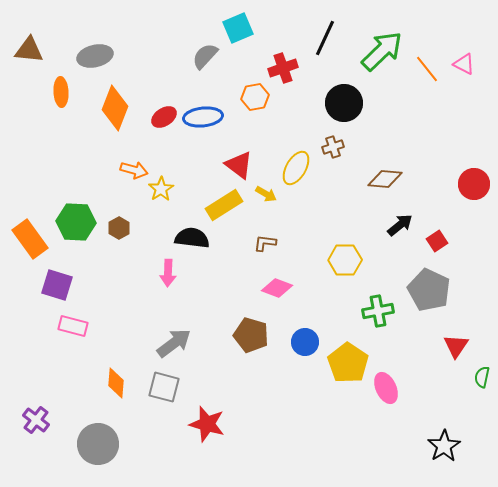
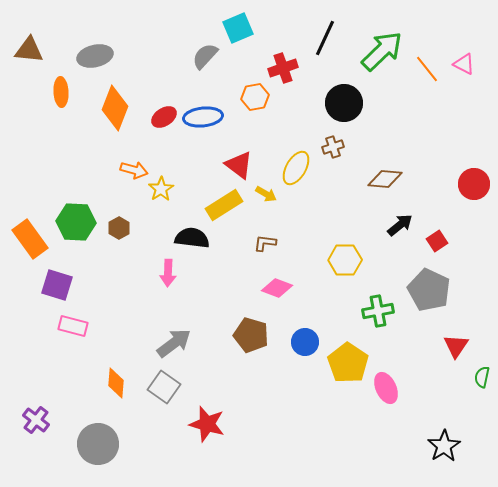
gray square at (164, 387): rotated 20 degrees clockwise
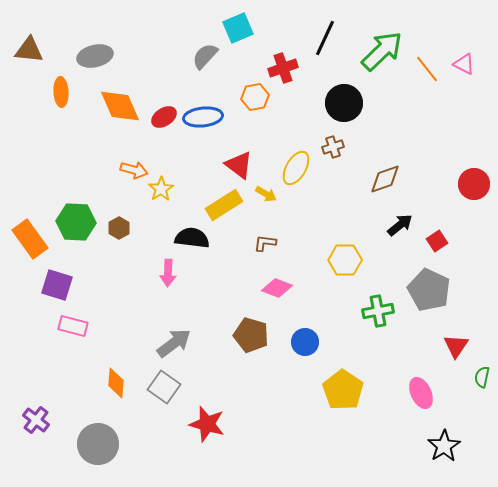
orange diamond at (115, 108): moved 5 px right, 2 px up; rotated 45 degrees counterclockwise
brown diamond at (385, 179): rotated 24 degrees counterclockwise
yellow pentagon at (348, 363): moved 5 px left, 27 px down
pink ellipse at (386, 388): moved 35 px right, 5 px down
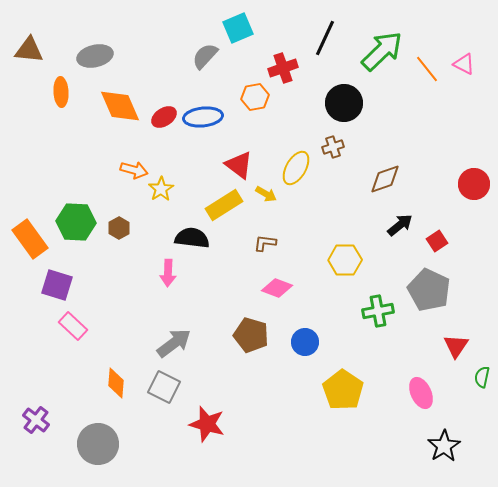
pink rectangle at (73, 326): rotated 28 degrees clockwise
gray square at (164, 387): rotated 8 degrees counterclockwise
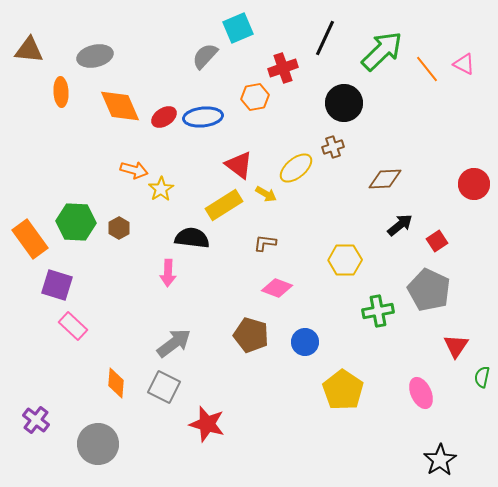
yellow ellipse at (296, 168): rotated 20 degrees clockwise
brown diamond at (385, 179): rotated 16 degrees clockwise
black star at (444, 446): moved 4 px left, 14 px down
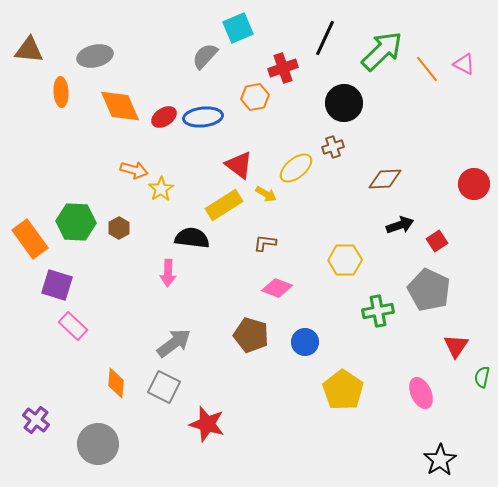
black arrow at (400, 225): rotated 20 degrees clockwise
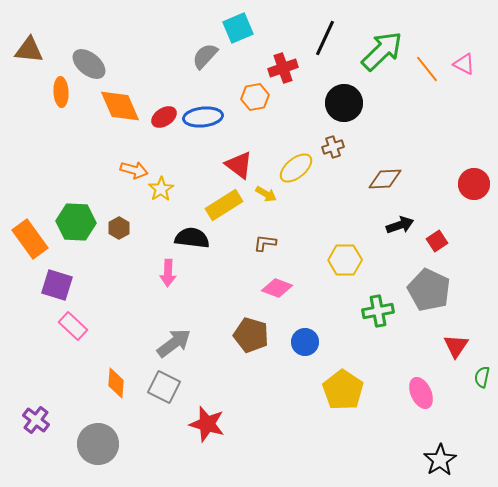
gray ellipse at (95, 56): moved 6 px left, 8 px down; rotated 52 degrees clockwise
